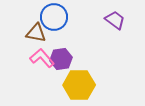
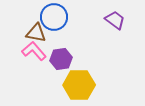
pink L-shape: moved 8 px left, 7 px up
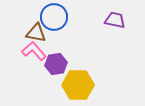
purple trapezoid: rotated 25 degrees counterclockwise
purple hexagon: moved 5 px left, 5 px down
yellow hexagon: moved 1 px left
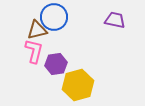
brown triangle: moved 1 px right, 3 px up; rotated 25 degrees counterclockwise
pink L-shape: rotated 55 degrees clockwise
yellow hexagon: rotated 16 degrees counterclockwise
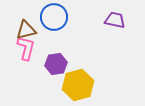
brown triangle: moved 11 px left
pink L-shape: moved 8 px left, 3 px up
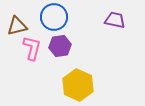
brown triangle: moved 9 px left, 4 px up
pink L-shape: moved 6 px right
purple hexagon: moved 4 px right, 18 px up
yellow hexagon: rotated 20 degrees counterclockwise
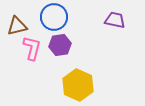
purple hexagon: moved 1 px up
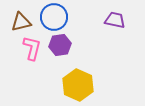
brown triangle: moved 4 px right, 4 px up
